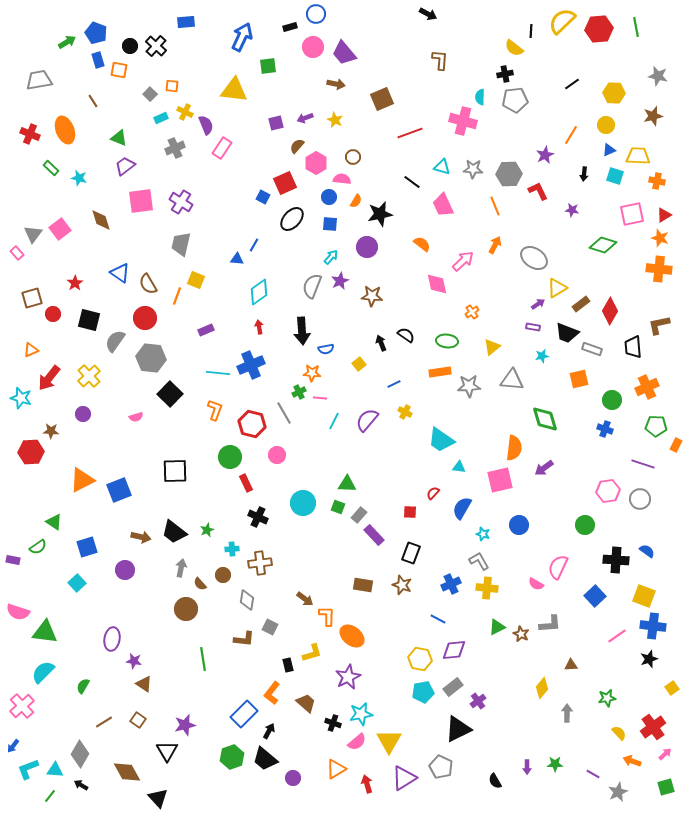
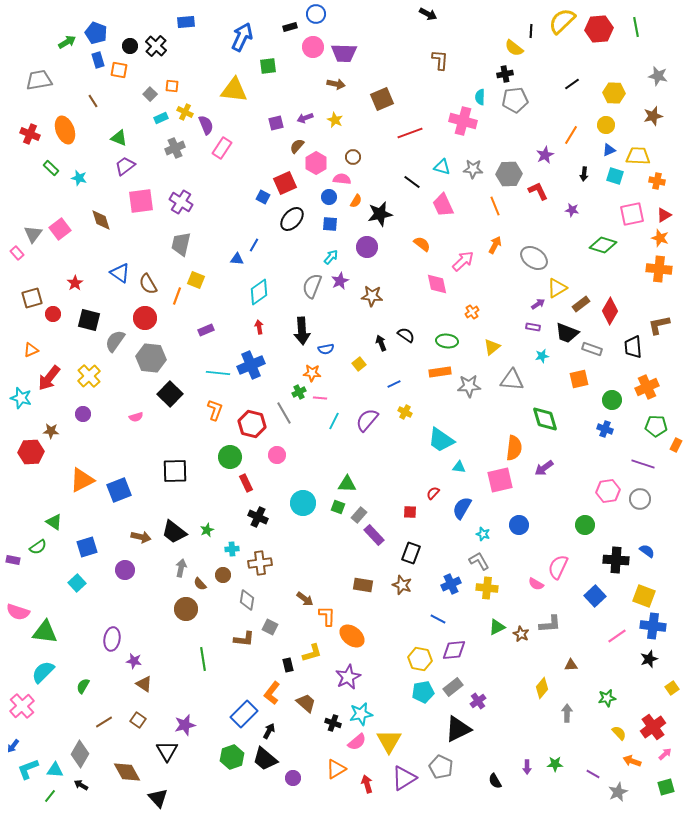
purple trapezoid at (344, 53): rotated 48 degrees counterclockwise
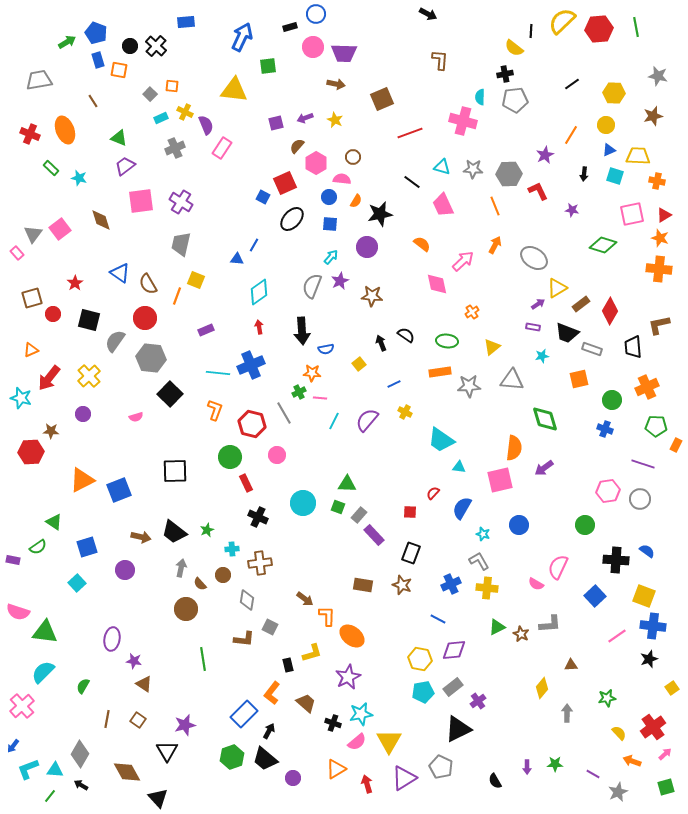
brown line at (104, 722): moved 3 px right, 3 px up; rotated 48 degrees counterclockwise
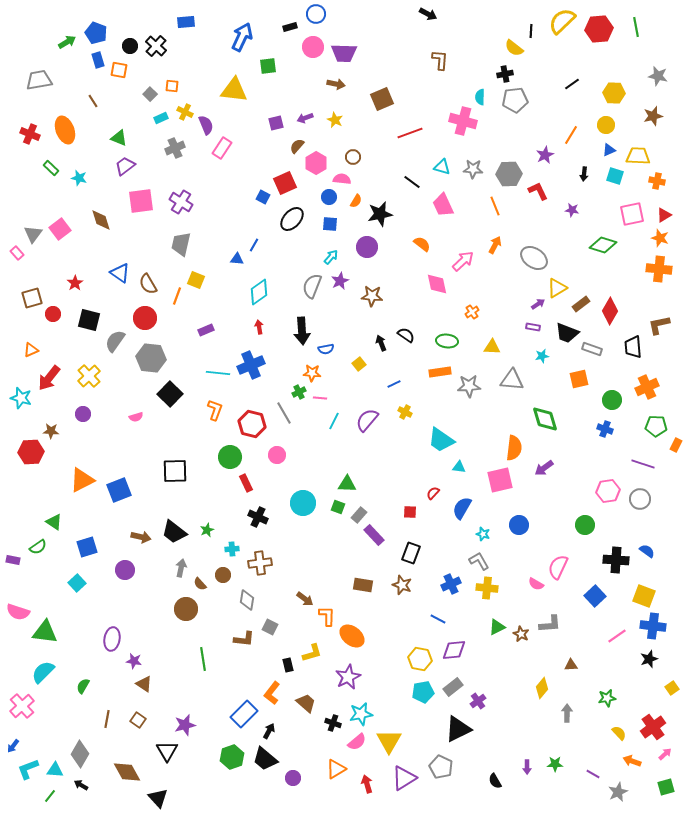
yellow triangle at (492, 347): rotated 42 degrees clockwise
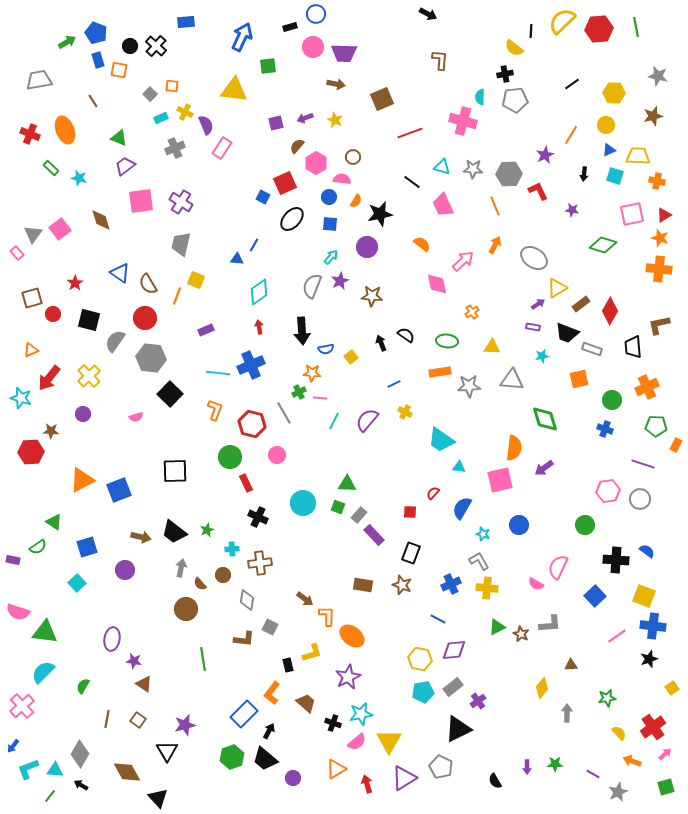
yellow square at (359, 364): moved 8 px left, 7 px up
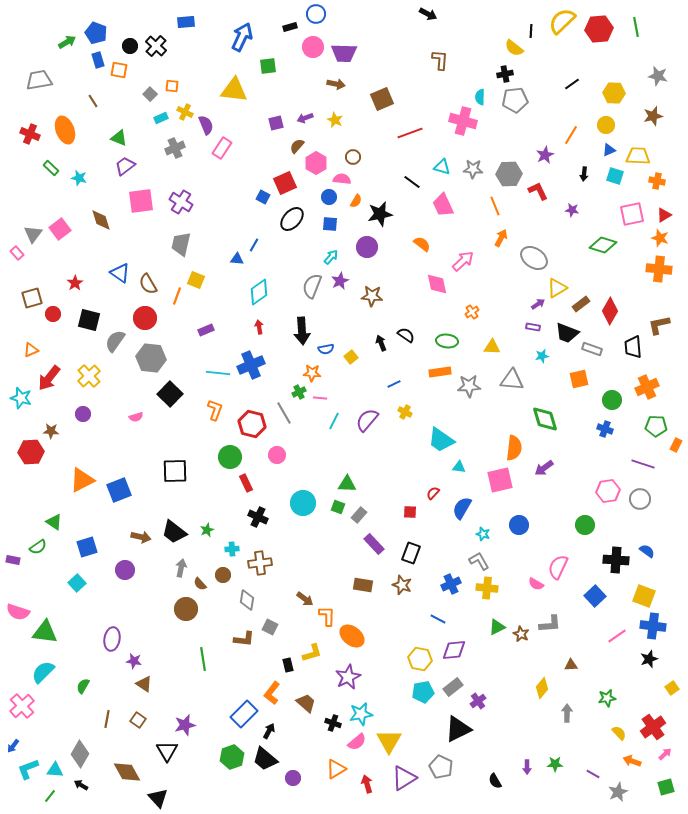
orange arrow at (495, 245): moved 6 px right, 7 px up
purple rectangle at (374, 535): moved 9 px down
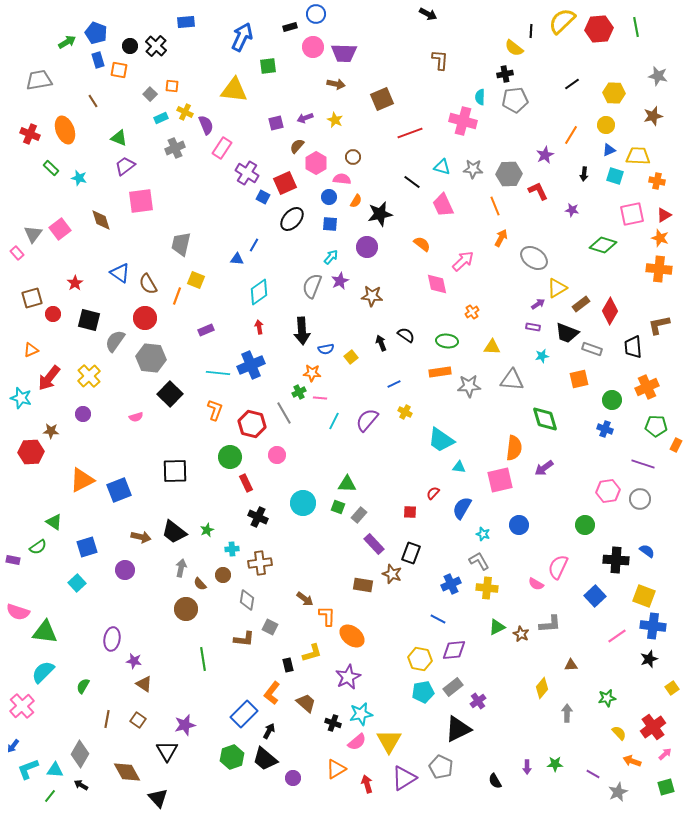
purple cross at (181, 202): moved 66 px right, 29 px up
brown star at (402, 585): moved 10 px left, 11 px up
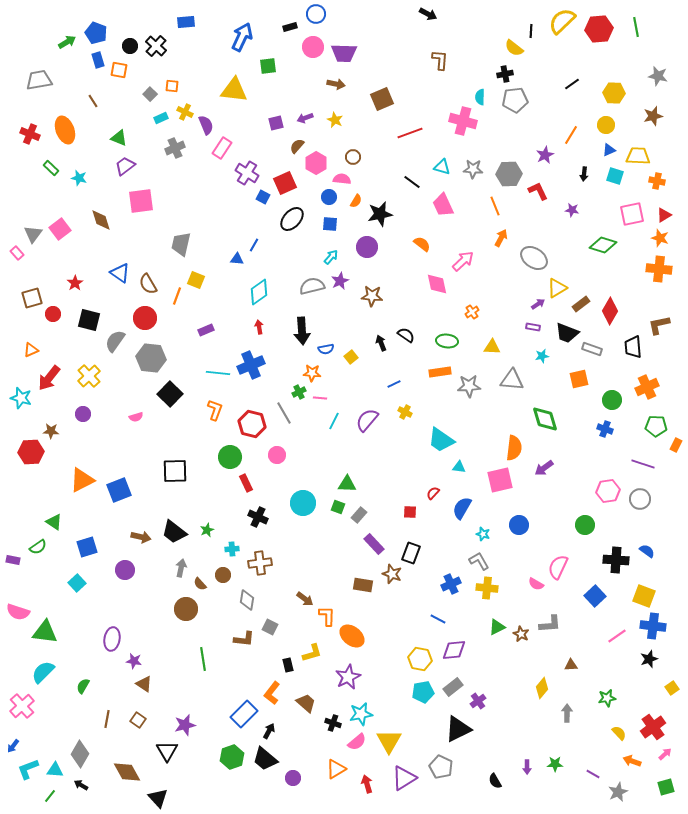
gray semicircle at (312, 286): rotated 55 degrees clockwise
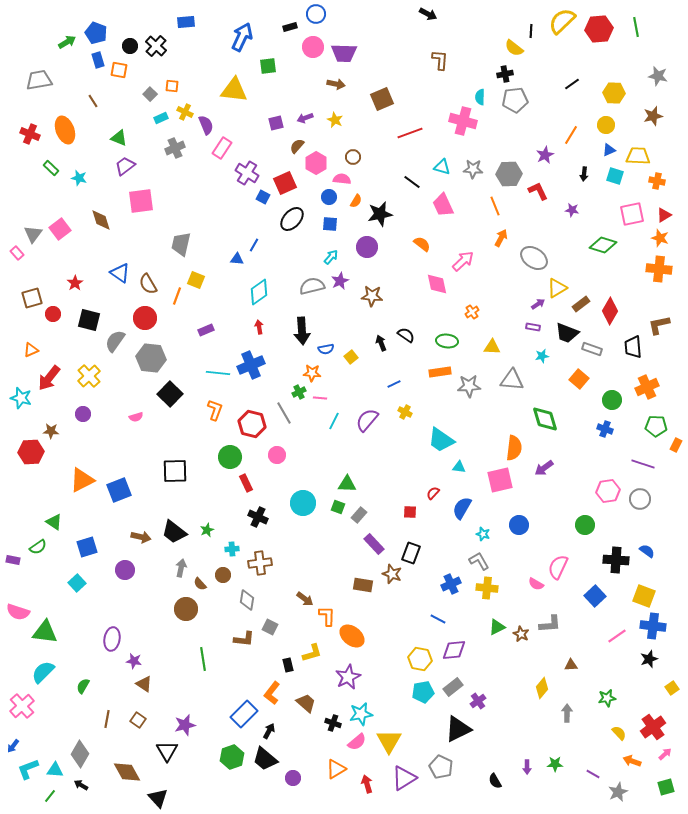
orange square at (579, 379): rotated 36 degrees counterclockwise
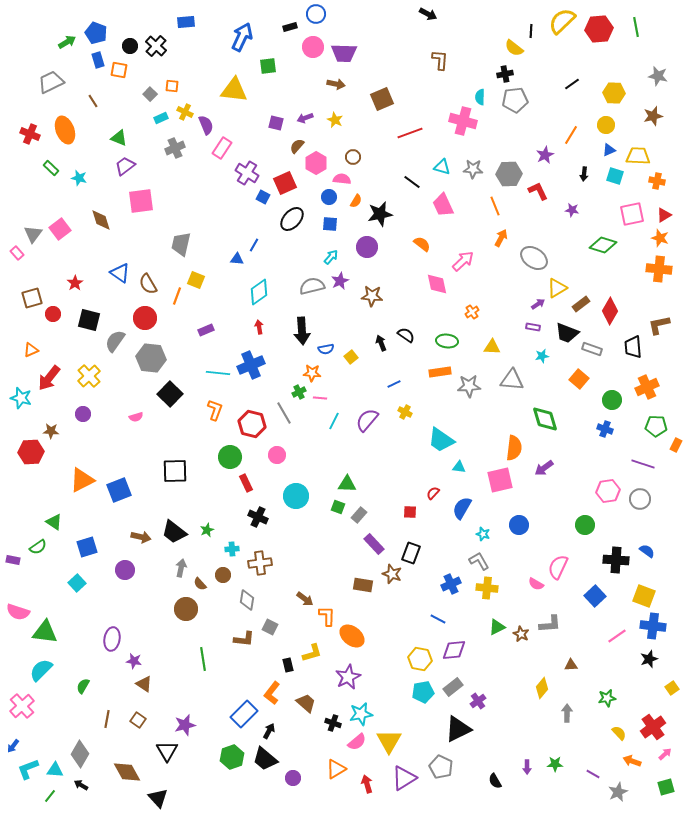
gray trapezoid at (39, 80): moved 12 px right, 2 px down; rotated 16 degrees counterclockwise
purple square at (276, 123): rotated 28 degrees clockwise
cyan circle at (303, 503): moved 7 px left, 7 px up
cyan semicircle at (43, 672): moved 2 px left, 2 px up
